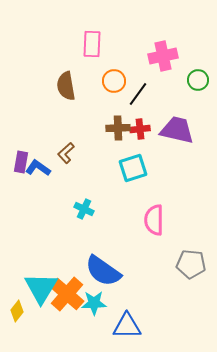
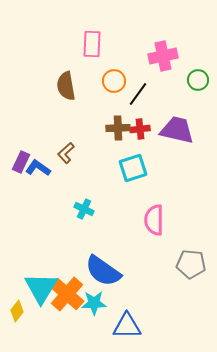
purple rectangle: rotated 15 degrees clockwise
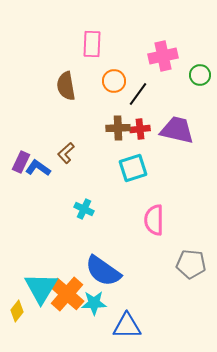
green circle: moved 2 px right, 5 px up
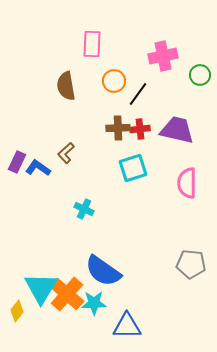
purple rectangle: moved 4 px left
pink semicircle: moved 33 px right, 37 px up
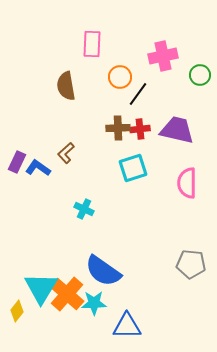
orange circle: moved 6 px right, 4 px up
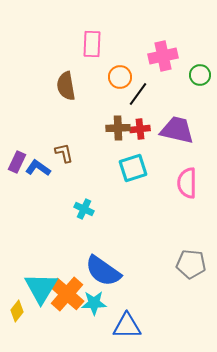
brown L-shape: moved 2 px left; rotated 120 degrees clockwise
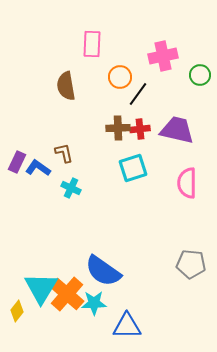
cyan cross: moved 13 px left, 21 px up
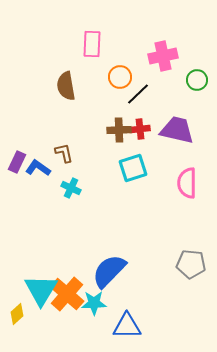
green circle: moved 3 px left, 5 px down
black line: rotated 10 degrees clockwise
brown cross: moved 1 px right, 2 px down
blue semicircle: moved 6 px right; rotated 99 degrees clockwise
cyan triangle: moved 2 px down
yellow diamond: moved 3 px down; rotated 10 degrees clockwise
